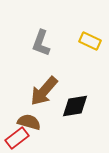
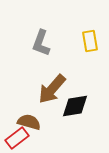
yellow rectangle: rotated 55 degrees clockwise
brown arrow: moved 8 px right, 2 px up
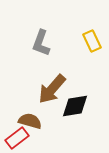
yellow rectangle: moved 2 px right; rotated 15 degrees counterclockwise
brown semicircle: moved 1 px right, 1 px up
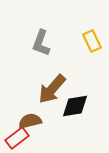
brown semicircle: rotated 30 degrees counterclockwise
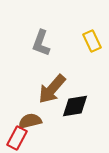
red rectangle: rotated 25 degrees counterclockwise
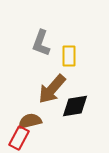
yellow rectangle: moved 23 px left, 15 px down; rotated 25 degrees clockwise
red rectangle: moved 2 px right
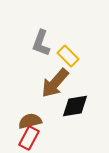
yellow rectangle: moved 1 px left; rotated 45 degrees counterclockwise
brown arrow: moved 3 px right, 6 px up
red rectangle: moved 10 px right
